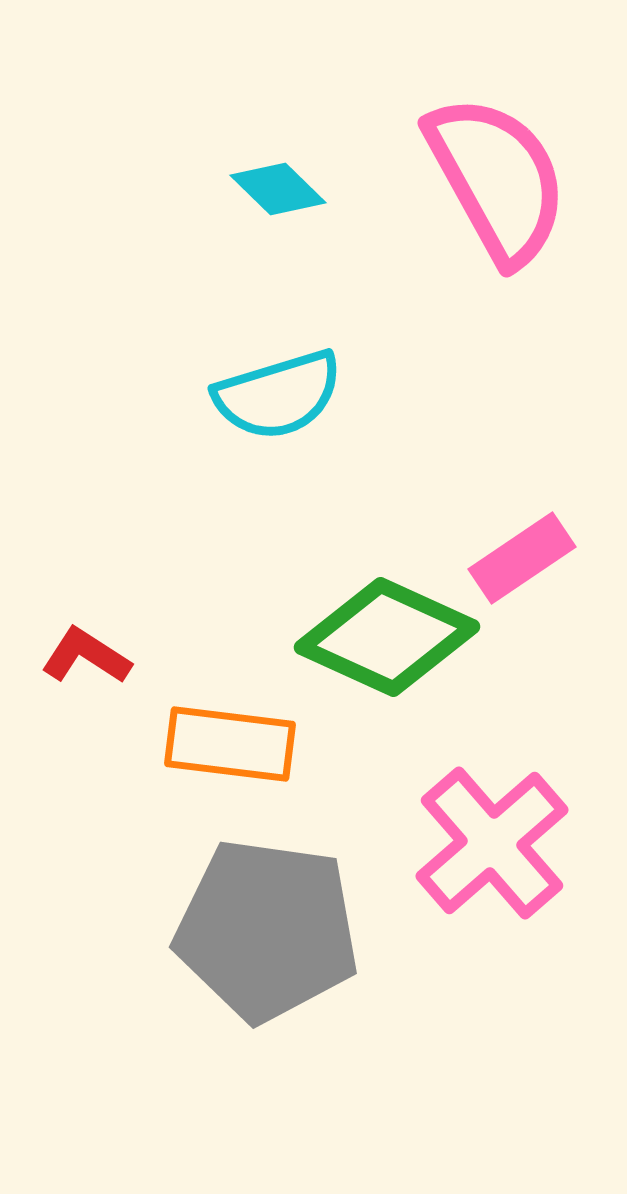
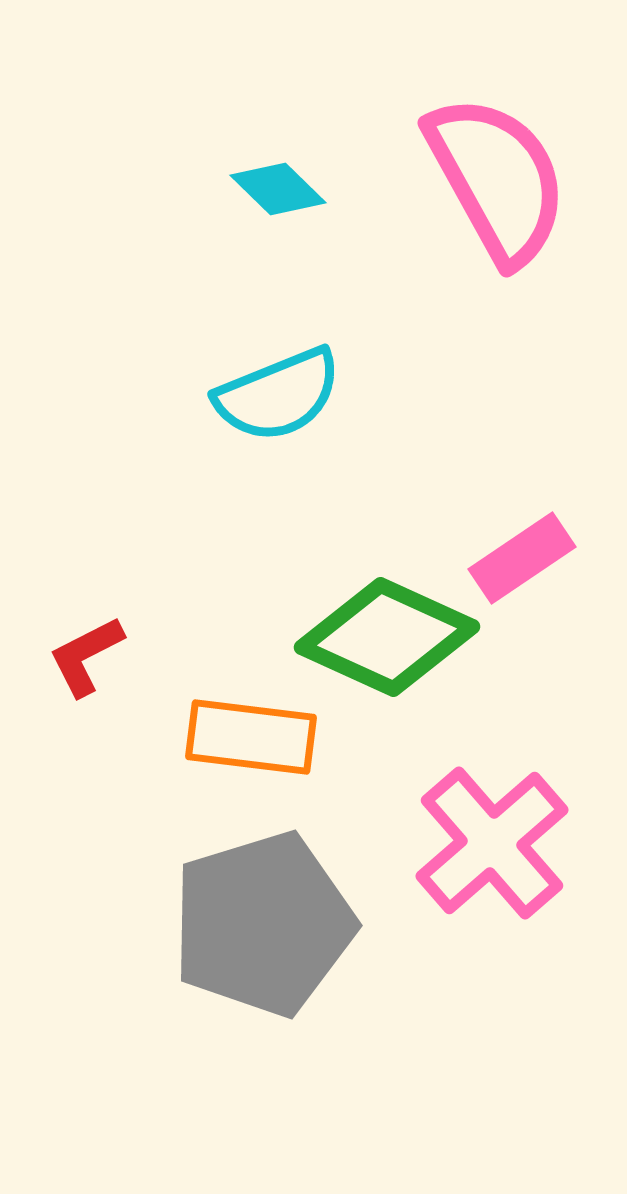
cyan semicircle: rotated 5 degrees counterclockwise
red L-shape: rotated 60 degrees counterclockwise
orange rectangle: moved 21 px right, 7 px up
gray pentagon: moved 4 px left, 6 px up; rotated 25 degrees counterclockwise
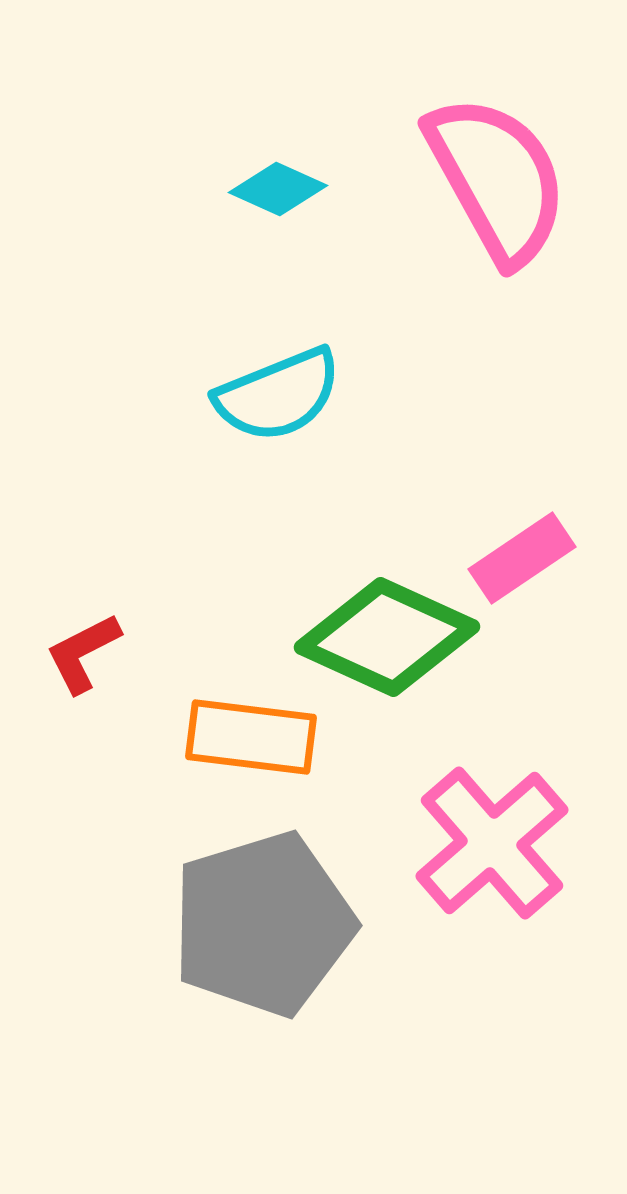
cyan diamond: rotated 20 degrees counterclockwise
red L-shape: moved 3 px left, 3 px up
